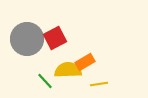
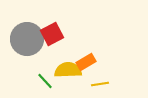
red square: moved 3 px left, 4 px up
orange rectangle: moved 1 px right
yellow line: moved 1 px right
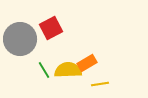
red square: moved 1 px left, 6 px up
gray circle: moved 7 px left
orange rectangle: moved 1 px right, 1 px down
green line: moved 1 px left, 11 px up; rotated 12 degrees clockwise
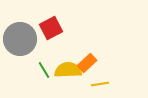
orange rectangle: rotated 12 degrees counterclockwise
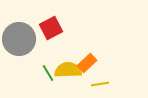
gray circle: moved 1 px left
green line: moved 4 px right, 3 px down
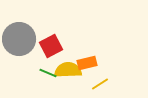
red square: moved 18 px down
orange rectangle: rotated 30 degrees clockwise
green line: rotated 36 degrees counterclockwise
yellow line: rotated 24 degrees counterclockwise
